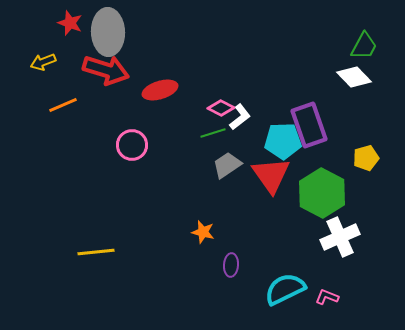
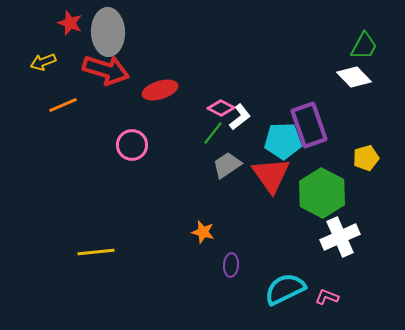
green line: rotated 35 degrees counterclockwise
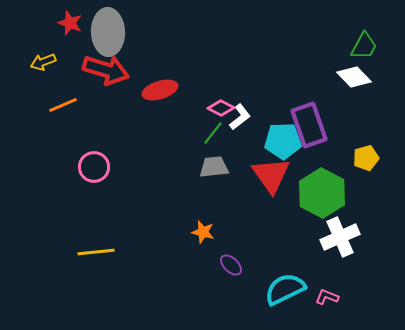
pink circle: moved 38 px left, 22 px down
gray trapezoid: moved 13 px left, 2 px down; rotated 28 degrees clockwise
purple ellipse: rotated 50 degrees counterclockwise
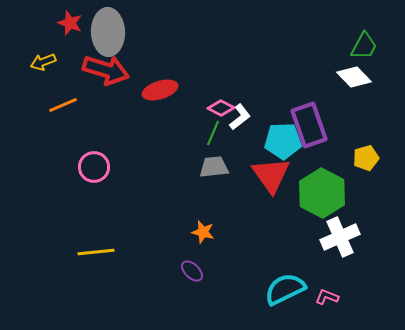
green line: rotated 15 degrees counterclockwise
purple ellipse: moved 39 px left, 6 px down
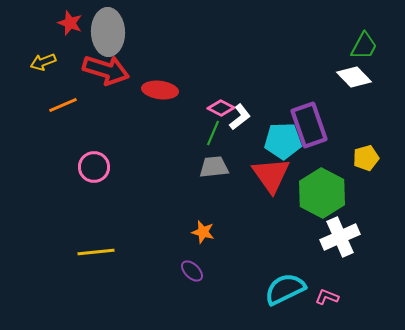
red ellipse: rotated 24 degrees clockwise
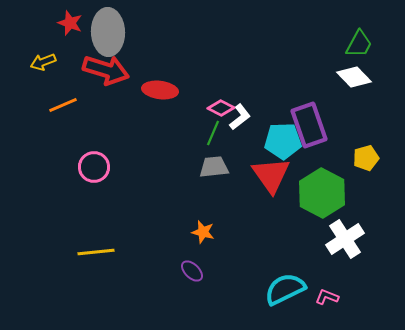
green trapezoid: moved 5 px left, 2 px up
white cross: moved 5 px right, 2 px down; rotated 9 degrees counterclockwise
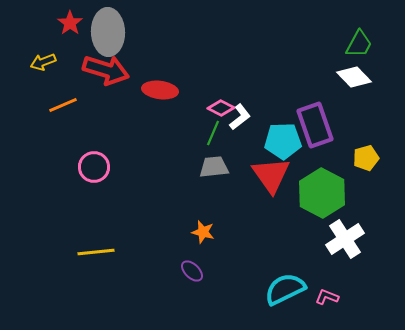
red star: rotated 15 degrees clockwise
purple rectangle: moved 6 px right
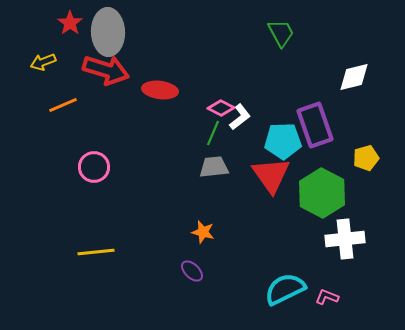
green trapezoid: moved 78 px left, 11 px up; rotated 56 degrees counterclockwise
white diamond: rotated 60 degrees counterclockwise
white cross: rotated 27 degrees clockwise
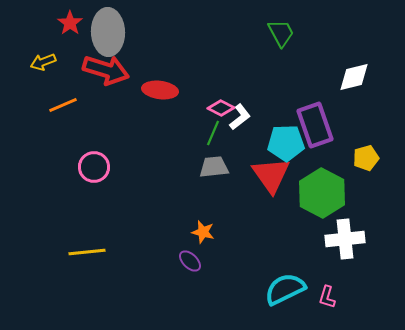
cyan pentagon: moved 3 px right, 2 px down
yellow line: moved 9 px left
purple ellipse: moved 2 px left, 10 px up
pink L-shape: rotated 95 degrees counterclockwise
